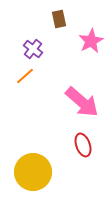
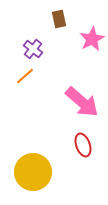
pink star: moved 1 px right, 2 px up
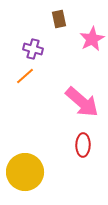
purple cross: rotated 24 degrees counterclockwise
red ellipse: rotated 20 degrees clockwise
yellow circle: moved 8 px left
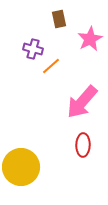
pink star: moved 2 px left
orange line: moved 26 px right, 10 px up
pink arrow: rotated 90 degrees clockwise
yellow circle: moved 4 px left, 5 px up
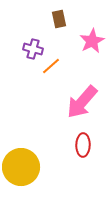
pink star: moved 2 px right, 2 px down
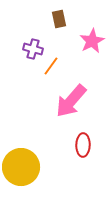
orange line: rotated 12 degrees counterclockwise
pink arrow: moved 11 px left, 1 px up
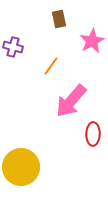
purple cross: moved 20 px left, 2 px up
red ellipse: moved 10 px right, 11 px up
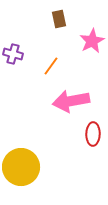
purple cross: moved 7 px down
pink arrow: rotated 39 degrees clockwise
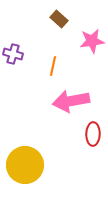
brown rectangle: rotated 36 degrees counterclockwise
pink star: rotated 20 degrees clockwise
orange line: moved 2 px right; rotated 24 degrees counterclockwise
yellow circle: moved 4 px right, 2 px up
